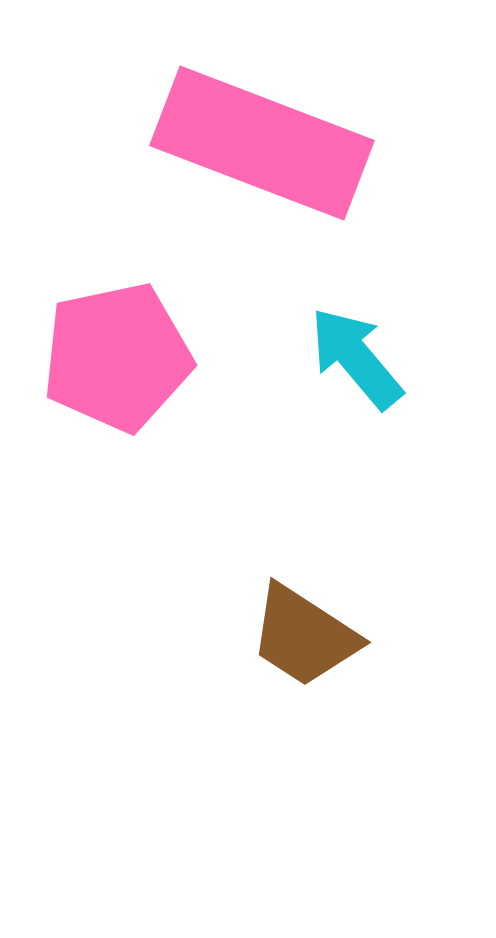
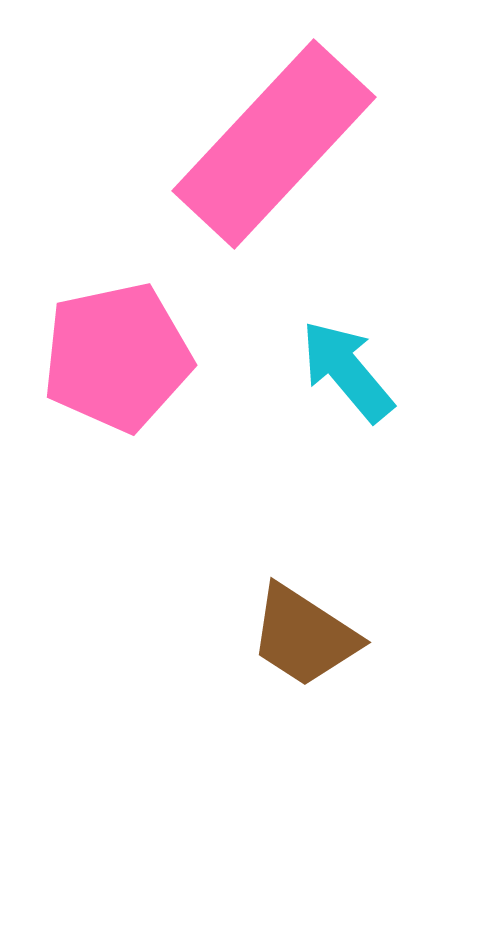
pink rectangle: moved 12 px right, 1 px down; rotated 68 degrees counterclockwise
cyan arrow: moved 9 px left, 13 px down
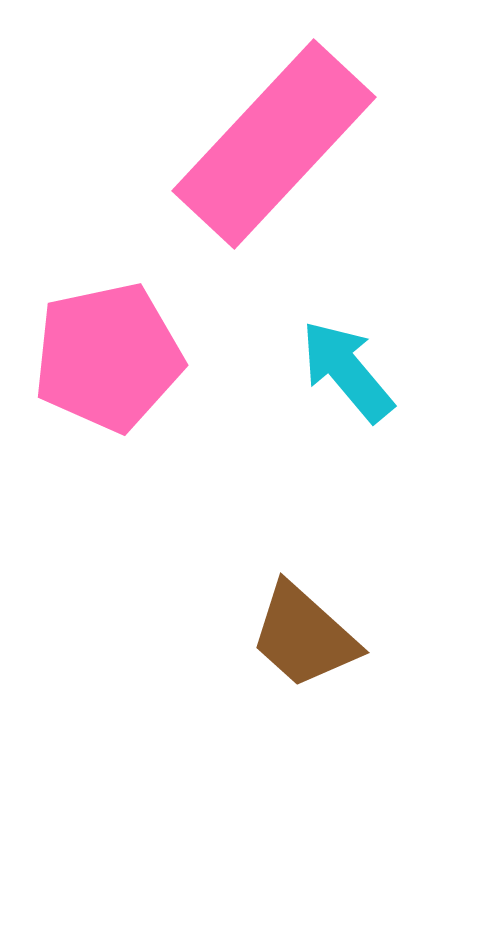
pink pentagon: moved 9 px left
brown trapezoid: rotated 9 degrees clockwise
